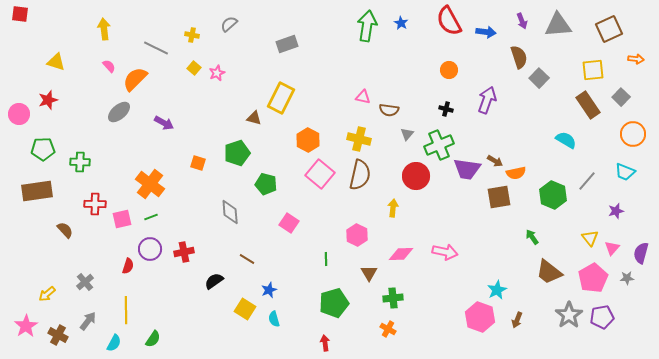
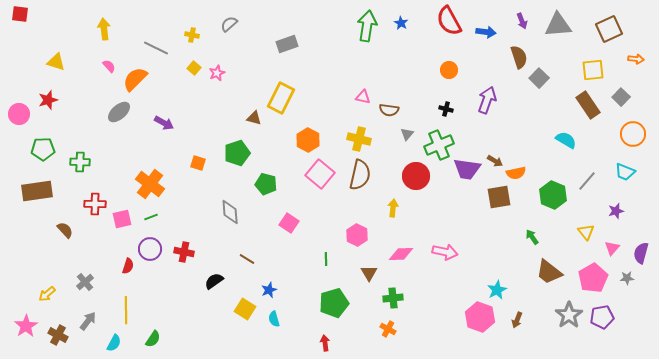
yellow triangle at (590, 238): moved 4 px left, 6 px up
red cross at (184, 252): rotated 24 degrees clockwise
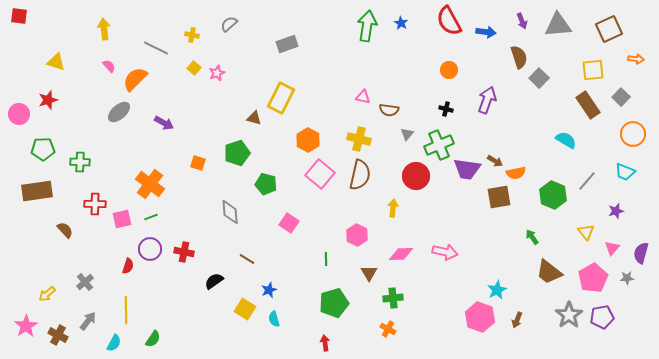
red square at (20, 14): moved 1 px left, 2 px down
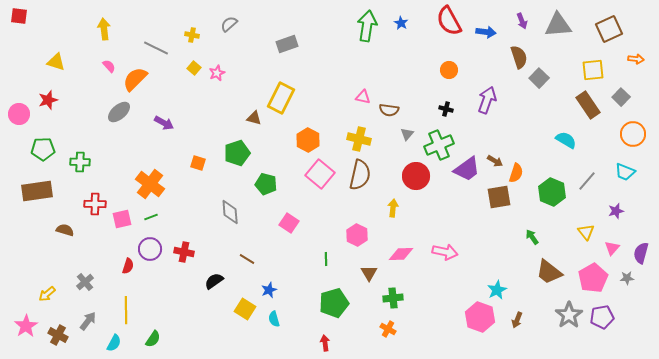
purple trapezoid at (467, 169): rotated 44 degrees counterclockwise
orange semicircle at (516, 173): rotated 60 degrees counterclockwise
green hexagon at (553, 195): moved 1 px left, 3 px up
brown semicircle at (65, 230): rotated 30 degrees counterclockwise
